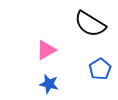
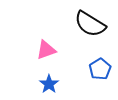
pink triangle: rotated 10 degrees clockwise
blue star: rotated 24 degrees clockwise
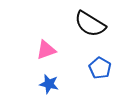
blue pentagon: moved 1 px up; rotated 10 degrees counterclockwise
blue star: rotated 24 degrees counterclockwise
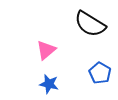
pink triangle: rotated 20 degrees counterclockwise
blue pentagon: moved 5 px down
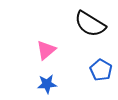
blue pentagon: moved 1 px right, 3 px up
blue star: moved 2 px left; rotated 18 degrees counterclockwise
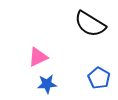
pink triangle: moved 8 px left, 7 px down; rotated 15 degrees clockwise
blue pentagon: moved 2 px left, 8 px down
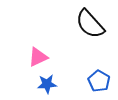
black semicircle: rotated 16 degrees clockwise
blue pentagon: moved 3 px down
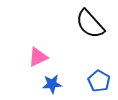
blue star: moved 5 px right
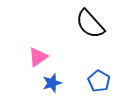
pink triangle: rotated 10 degrees counterclockwise
blue star: moved 1 px up; rotated 12 degrees counterclockwise
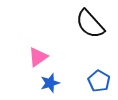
blue star: moved 2 px left
